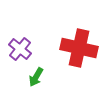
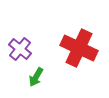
red cross: rotated 12 degrees clockwise
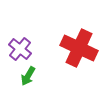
green arrow: moved 8 px left, 1 px up
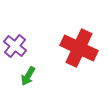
purple cross: moved 5 px left, 3 px up
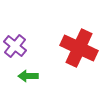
green arrow: rotated 60 degrees clockwise
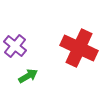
green arrow: rotated 150 degrees clockwise
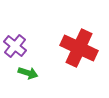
green arrow: moved 3 px up; rotated 48 degrees clockwise
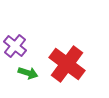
red cross: moved 12 px left, 16 px down; rotated 12 degrees clockwise
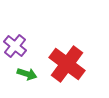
green arrow: moved 1 px left, 1 px down
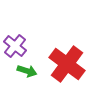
green arrow: moved 3 px up
